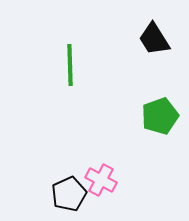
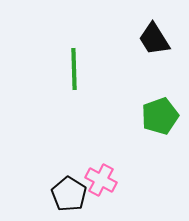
green line: moved 4 px right, 4 px down
black pentagon: rotated 16 degrees counterclockwise
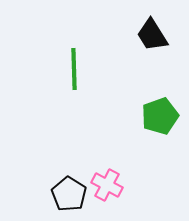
black trapezoid: moved 2 px left, 4 px up
pink cross: moved 6 px right, 5 px down
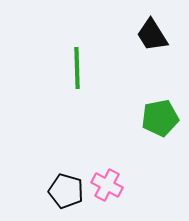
green line: moved 3 px right, 1 px up
green pentagon: moved 2 px down; rotated 9 degrees clockwise
black pentagon: moved 3 px left, 3 px up; rotated 16 degrees counterclockwise
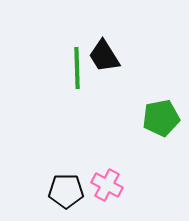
black trapezoid: moved 48 px left, 21 px down
green pentagon: moved 1 px right
black pentagon: rotated 16 degrees counterclockwise
